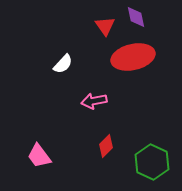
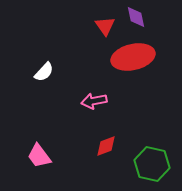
white semicircle: moved 19 px left, 8 px down
red diamond: rotated 25 degrees clockwise
green hexagon: moved 2 px down; rotated 12 degrees counterclockwise
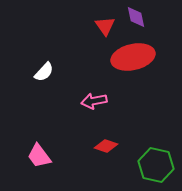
red diamond: rotated 40 degrees clockwise
green hexagon: moved 4 px right, 1 px down
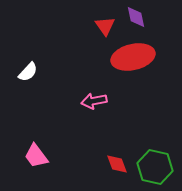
white semicircle: moved 16 px left
red diamond: moved 11 px right, 18 px down; rotated 50 degrees clockwise
pink trapezoid: moved 3 px left
green hexagon: moved 1 px left, 2 px down
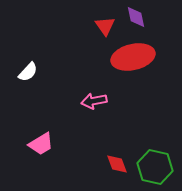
pink trapezoid: moved 5 px right, 12 px up; rotated 84 degrees counterclockwise
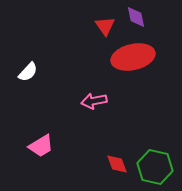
pink trapezoid: moved 2 px down
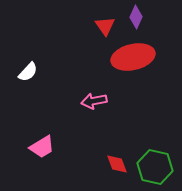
purple diamond: rotated 35 degrees clockwise
pink trapezoid: moved 1 px right, 1 px down
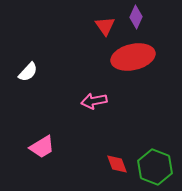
green hexagon: rotated 8 degrees clockwise
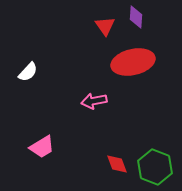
purple diamond: rotated 20 degrees counterclockwise
red ellipse: moved 5 px down
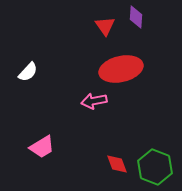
red ellipse: moved 12 px left, 7 px down
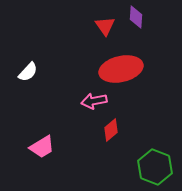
red diamond: moved 6 px left, 34 px up; rotated 70 degrees clockwise
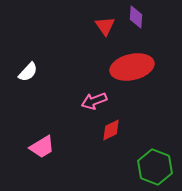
red ellipse: moved 11 px right, 2 px up
pink arrow: rotated 10 degrees counterclockwise
red diamond: rotated 15 degrees clockwise
